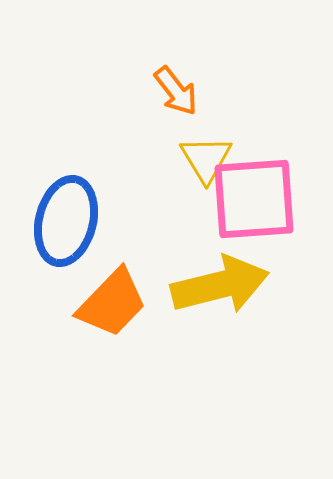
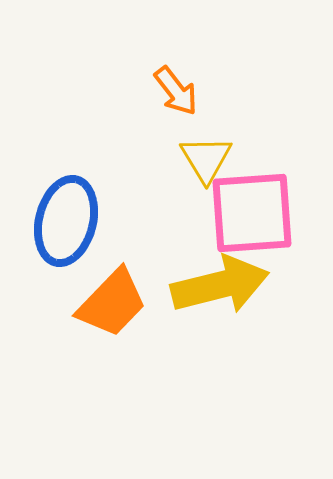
pink square: moved 2 px left, 14 px down
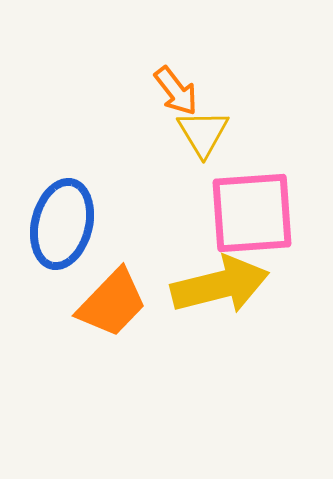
yellow triangle: moved 3 px left, 26 px up
blue ellipse: moved 4 px left, 3 px down
